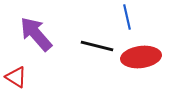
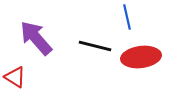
purple arrow: moved 4 px down
black line: moved 2 px left
red triangle: moved 1 px left
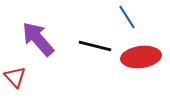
blue line: rotated 20 degrees counterclockwise
purple arrow: moved 2 px right, 1 px down
red triangle: rotated 15 degrees clockwise
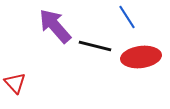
purple arrow: moved 17 px right, 13 px up
red triangle: moved 6 px down
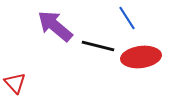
blue line: moved 1 px down
purple arrow: rotated 9 degrees counterclockwise
black line: moved 3 px right
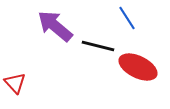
red ellipse: moved 3 px left, 10 px down; rotated 33 degrees clockwise
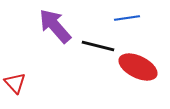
blue line: rotated 65 degrees counterclockwise
purple arrow: rotated 9 degrees clockwise
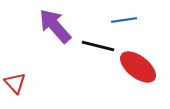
blue line: moved 3 px left, 2 px down
red ellipse: rotated 12 degrees clockwise
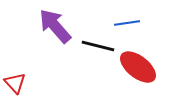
blue line: moved 3 px right, 3 px down
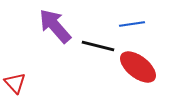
blue line: moved 5 px right, 1 px down
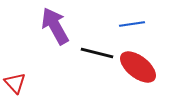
purple arrow: rotated 12 degrees clockwise
black line: moved 1 px left, 7 px down
